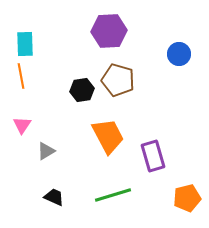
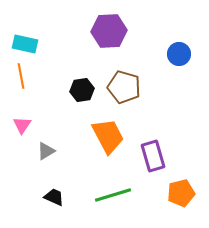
cyan rectangle: rotated 75 degrees counterclockwise
brown pentagon: moved 6 px right, 7 px down
orange pentagon: moved 6 px left, 5 px up
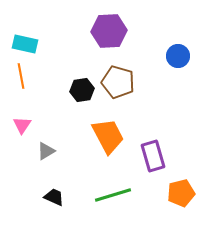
blue circle: moved 1 px left, 2 px down
brown pentagon: moved 6 px left, 5 px up
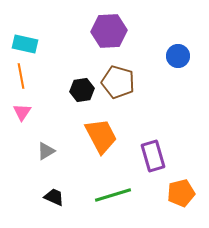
pink triangle: moved 13 px up
orange trapezoid: moved 7 px left
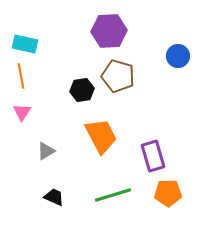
brown pentagon: moved 6 px up
orange pentagon: moved 13 px left; rotated 12 degrees clockwise
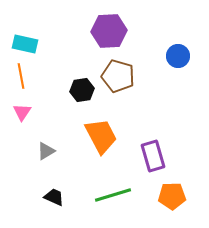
orange pentagon: moved 4 px right, 3 px down
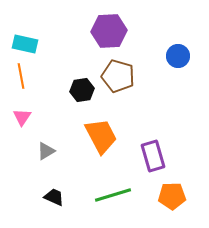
pink triangle: moved 5 px down
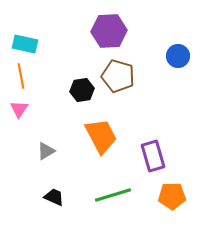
pink triangle: moved 3 px left, 8 px up
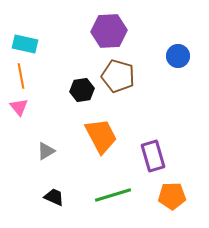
pink triangle: moved 2 px up; rotated 12 degrees counterclockwise
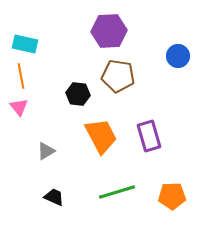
brown pentagon: rotated 8 degrees counterclockwise
black hexagon: moved 4 px left, 4 px down; rotated 15 degrees clockwise
purple rectangle: moved 4 px left, 20 px up
green line: moved 4 px right, 3 px up
